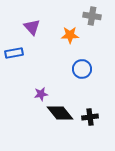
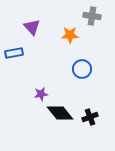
black cross: rotated 14 degrees counterclockwise
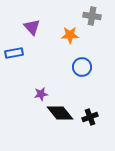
blue circle: moved 2 px up
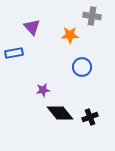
purple star: moved 2 px right, 4 px up
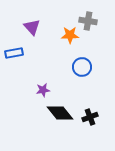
gray cross: moved 4 px left, 5 px down
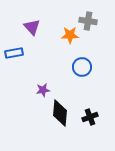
black diamond: rotated 44 degrees clockwise
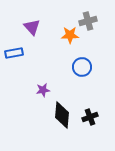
gray cross: rotated 24 degrees counterclockwise
black diamond: moved 2 px right, 2 px down
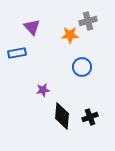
blue rectangle: moved 3 px right
black diamond: moved 1 px down
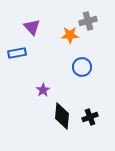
purple star: rotated 24 degrees counterclockwise
